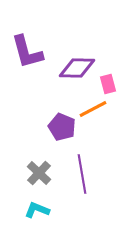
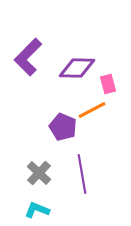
purple L-shape: moved 1 px right, 5 px down; rotated 60 degrees clockwise
orange line: moved 1 px left, 1 px down
purple pentagon: moved 1 px right
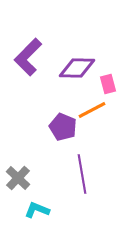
gray cross: moved 21 px left, 5 px down
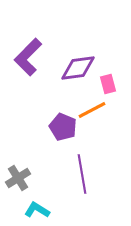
purple diamond: moved 1 px right; rotated 9 degrees counterclockwise
gray cross: rotated 15 degrees clockwise
cyan L-shape: rotated 10 degrees clockwise
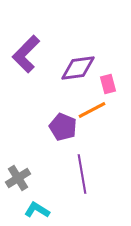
purple L-shape: moved 2 px left, 3 px up
